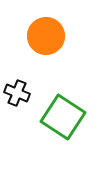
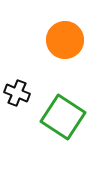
orange circle: moved 19 px right, 4 px down
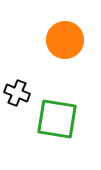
green square: moved 6 px left, 2 px down; rotated 24 degrees counterclockwise
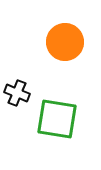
orange circle: moved 2 px down
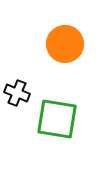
orange circle: moved 2 px down
